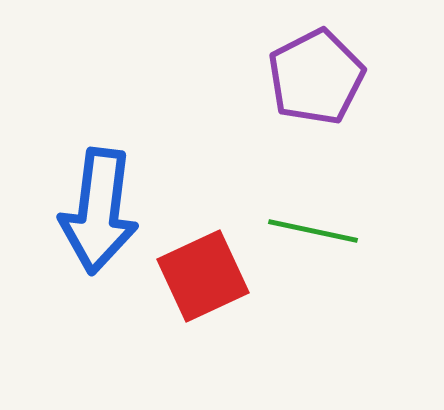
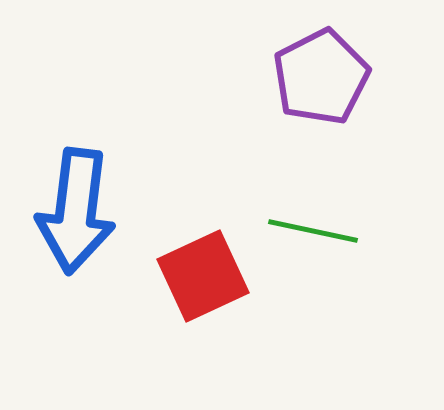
purple pentagon: moved 5 px right
blue arrow: moved 23 px left
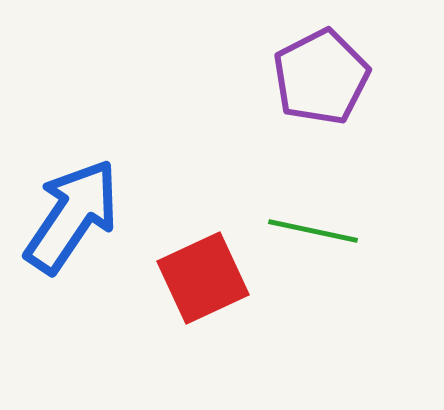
blue arrow: moved 4 px left, 5 px down; rotated 153 degrees counterclockwise
red square: moved 2 px down
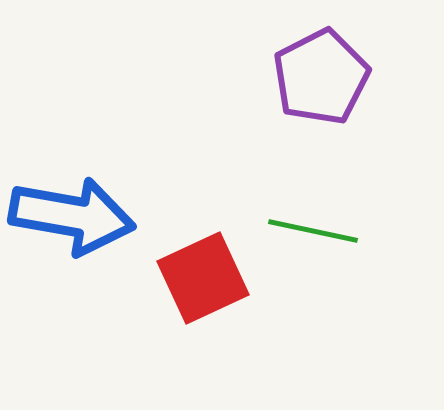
blue arrow: rotated 66 degrees clockwise
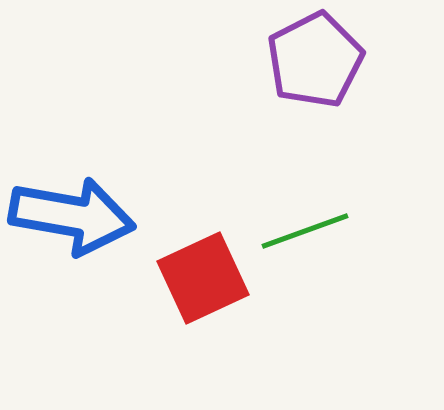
purple pentagon: moved 6 px left, 17 px up
green line: moved 8 px left; rotated 32 degrees counterclockwise
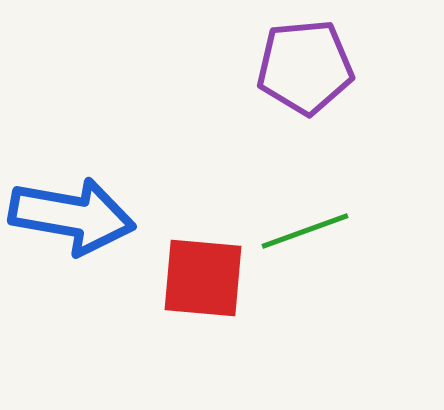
purple pentagon: moved 10 px left, 7 px down; rotated 22 degrees clockwise
red square: rotated 30 degrees clockwise
